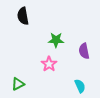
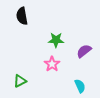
black semicircle: moved 1 px left
purple semicircle: rotated 63 degrees clockwise
pink star: moved 3 px right
green triangle: moved 2 px right, 3 px up
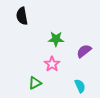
green star: moved 1 px up
green triangle: moved 15 px right, 2 px down
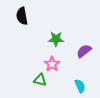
green triangle: moved 5 px right, 3 px up; rotated 40 degrees clockwise
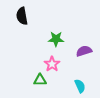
purple semicircle: rotated 21 degrees clockwise
green triangle: rotated 16 degrees counterclockwise
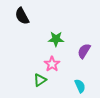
black semicircle: rotated 18 degrees counterclockwise
purple semicircle: rotated 42 degrees counterclockwise
green triangle: rotated 32 degrees counterclockwise
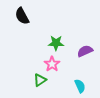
green star: moved 4 px down
purple semicircle: moved 1 px right; rotated 35 degrees clockwise
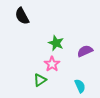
green star: rotated 21 degrees clockwise
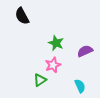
pink star: moved 1 px right, 1 px down; rotated 14 degrees clockwise
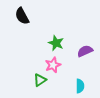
cyan semicircle: rotated 24 degrees clockwise
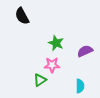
pink star: moved 1 px left; rotated 21 degrees clockwise
